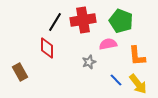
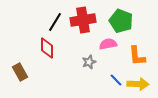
yellow arrow: rotated 50 degrees counterclockwise
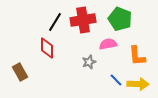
green pentagon: moved 1 px left, 2 px up
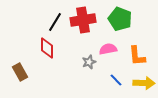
pink semicircle: moved 5 px down
yellow arrow: moved 6 px right, 1 px up
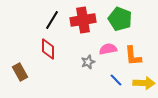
black line: moved 3 px left, 2 px up
red diamond: moved 1 px right, 1 px down
orange L-shape: moved 4 px left
gray star: moved 1 px left
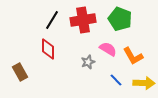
pink semicircle: rotated 42 degrees clockwise
orange L-shape: rotated 25 degrees counterclockwise
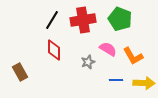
red diamond: moved 6 px right, 1 px down
blue line: rotated 48 degrees counterclockwise
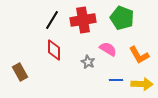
green pentagon: moved 2 px right, 1 px up
orange L-shape: moved 6 px right, 1 px up
gray star: rotated 24 degrees counterclockwise
yellow arrow: moved 2 px left, 1 px down
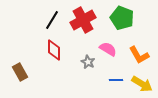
red cross: rotated 20 degrees counterclockwise
yellow arrow: rotated 30 degrees clockwise
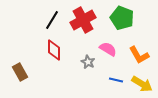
blue line: rotated 16 degrees clockwise
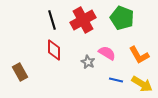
black line: rotated 48 degrees counterclockwise
pink semicircle: moved 1 px left, 4 px down
